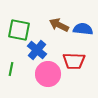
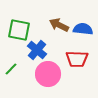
red trapezoid: moved 3 px right, 2 px up
green line: rotated 32 degrees clockwise
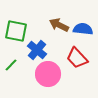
green square: moved 3 px left, 1 px down
red trapezoid: moved 1 px up; rotated 45 degrees clockwise
green line: moved 4 px up
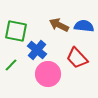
blue semicircle: moved 1 px right, 3 px up
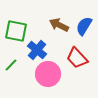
blue semicircle: rotated 66 degrees counterclockwise
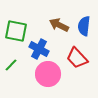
blue semicircle: rotated 24 degrees counterclockwise
blue cross: moved 2 px right, 1 px up; rotated 12 degrees counterclockwise
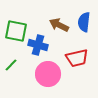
blue semicircle: moved 4 px up
blue cross: moved 1 px left, 4 px up; rotated 12 degrees counterclockwise
red trapezoid: rotated 60 degrees counterclockwise
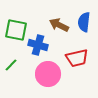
green square: moved 1 px up
